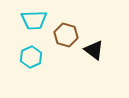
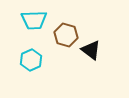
black triangle: moved 3 px left
cyan hexagon: moved 3 px down
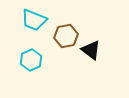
cyan trapezoid: rotated 24 degrees clockwise
brown hexagon: moved 1 px down; rotated 25 degrees counterclockwise
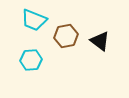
black triangle: moved 9 px right, 9 px up
cyan hexagon: rotated 20 degrees clockwise
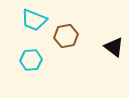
black triangle: moved 14 px right, 6 px down
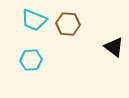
brown hexagon: moved 2 px right, 12 px up; rotated 15 degrees clockwise
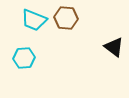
brown hexagon: moved 2 px left, 6 px up
cyan hexagon: moved 7 px left, 2 px up
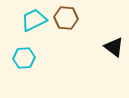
cyan trapezoid: rotated 132 degrees clockwise
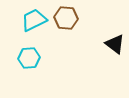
black triangle: moved 1 px right, 3 px up
cyan hexagon: moved 5 px right
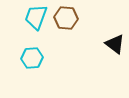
cyan trapezoid: moved 2 px right, 3 px up; rotated 44 degrees counterclockwise
cyan hexagon: moved 3 px right
